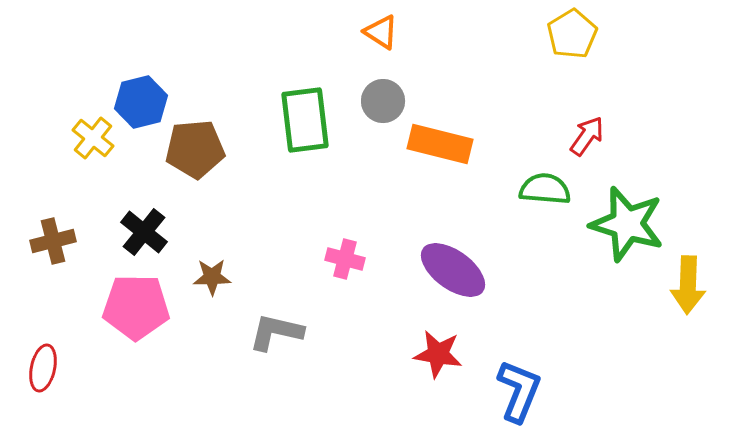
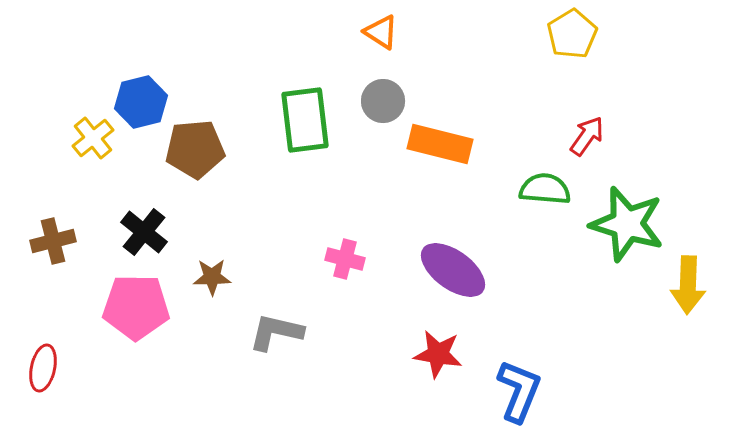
yellow cross: rotated 12 degrees clockwise
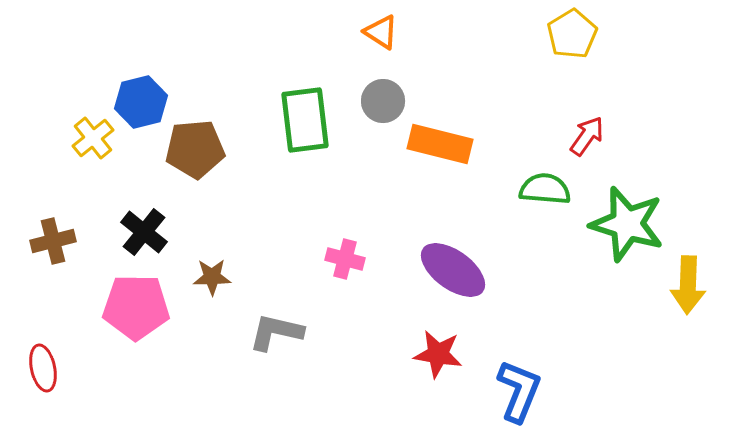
red ellipse: rotated 24 degrees counterclockwise
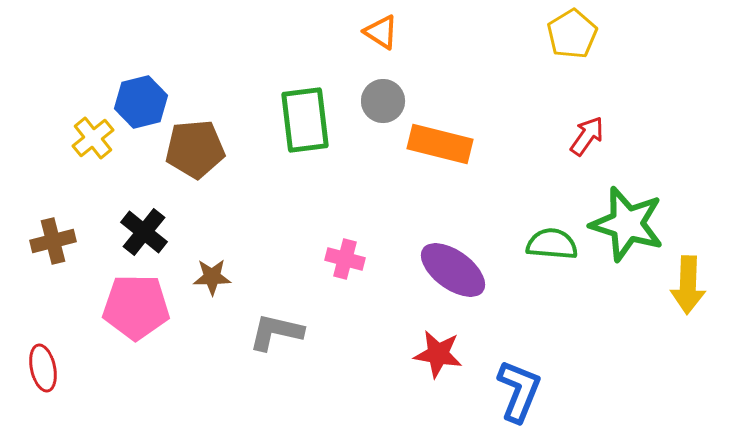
green semicircle: moved 7 px right, 55 px down
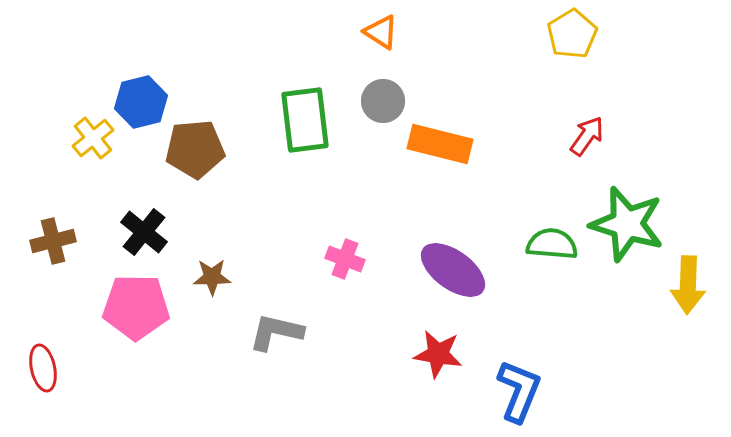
pink cross: rotated 6 degrees clockwise
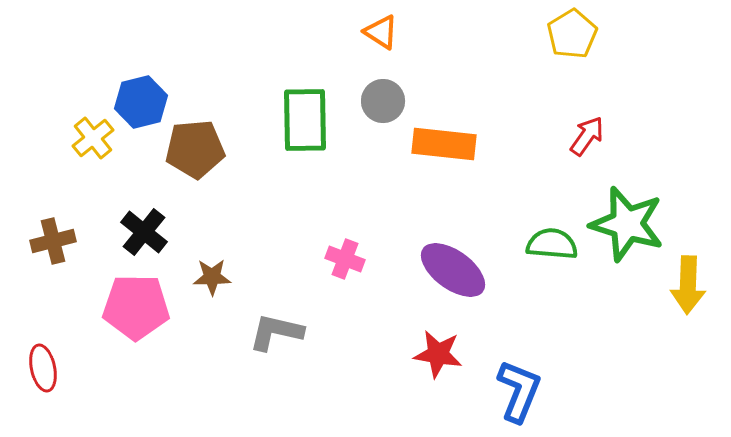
green rectangle: rotated 6 degrees clockwise
orange rectangle: moved 4 px right; rotated 8 degrees counterclockwise
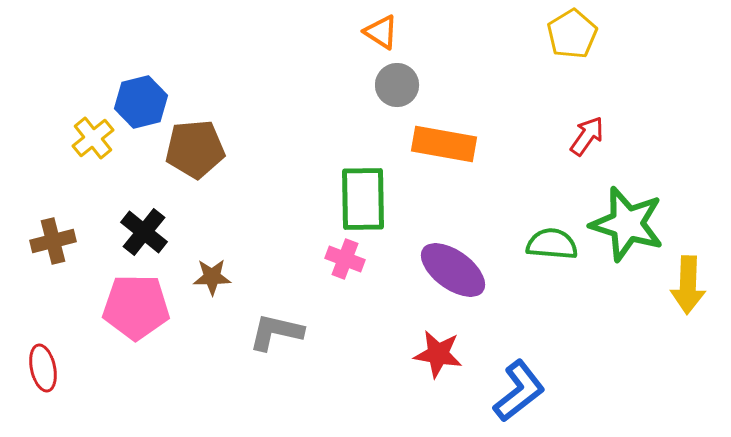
gray circle: moved 14 px right, 16 px up
green rectangle: moved 58 px right, 79 px down
orange rectangle: rotated 4 degrees clockwise
blue L-shape: rotated 30 degrees clockwise
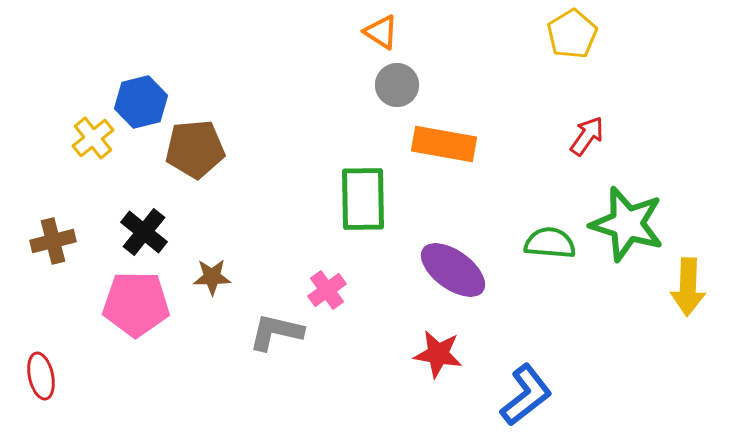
green semicircle: moved 2 px left, 1 px up
pink cross: moved 18 px left, 31 px down; rotated 33 degrees clockwise
yellow arrow: moved 2 px down
pink pentagon: moved 3 px up
red ellipse: moved 2 px left, 8 px down
blue L-shape: moved 7 px right, 4 px down
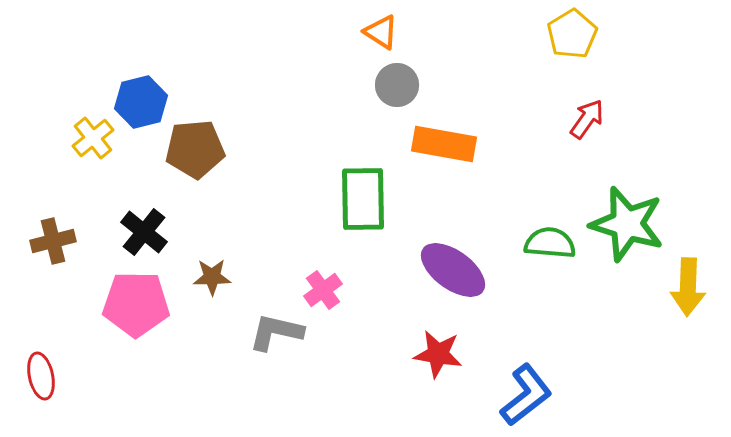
red arrow: moved 17 px up
pink cross: moved 4 px left
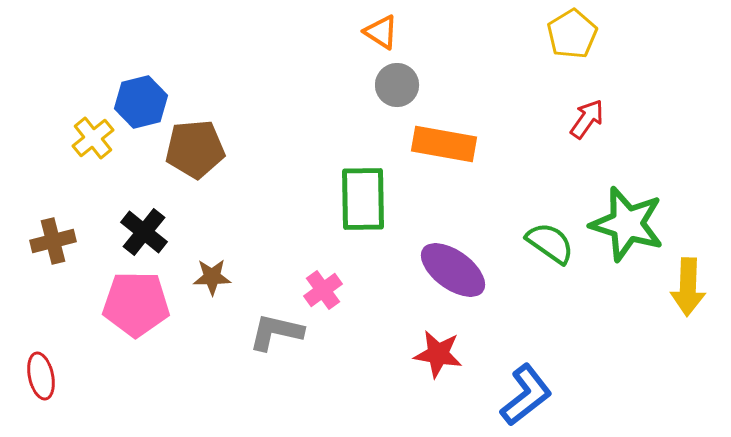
green semicircle: rotated 30 degrees clockwise
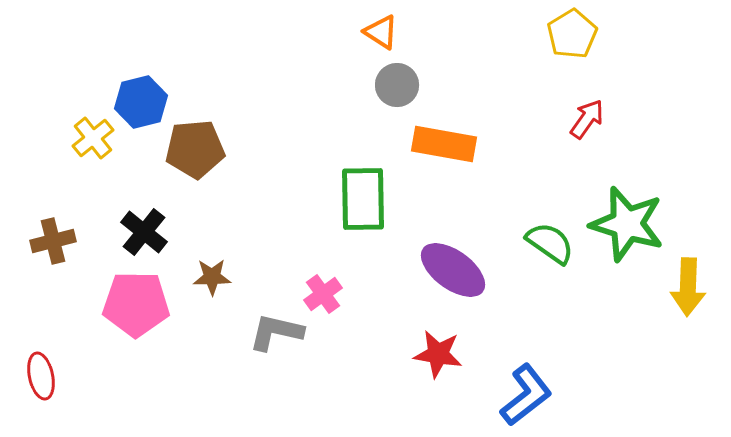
pink cross: moved 4 px down
